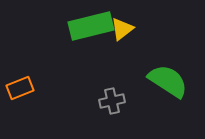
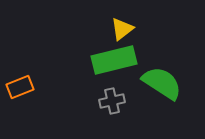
green rectangle: moved 23 px right, 34 px down
green semicircle: moved 6 px left, 2 px down
orange rectangle: moved 1 px up
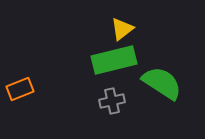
orange rectangle: moved 2 px down
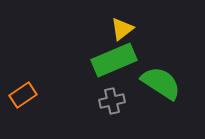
green rectangle: rotated 9 degrees counterclockwise
green semicircle: moved 1 px left
orange rectangle: moved 3 px right, 6 px down; rotated 12 degrees counterclockwise
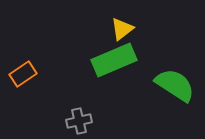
green semicircle: moved 14 px right, 2 px down
orange rectangle: moved 21 px up
gray cross: moved 33 px left, 20 px down
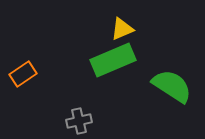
yellow triangle: rotated 15 degrees clockwise
green rectangle: moved 1 px left
green semicircle: moved 3 px left, 1 px down
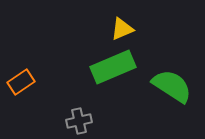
green rectangle: moved 7 px down
orange rectangle: moved 2 px left, 8 px down
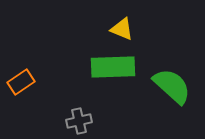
yellow triangle: rotated 45 degrees clockwise
green rectangle: rotated 21 degrees clockwise
green semicircle: rotated 9 degrees clockwise
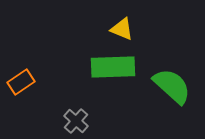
gray cross: moved 3 px left; rotated 35 degrees counterclockwise
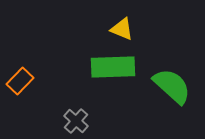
orange rectangle: moved 1 px left, 1 px up; rotated 12 degrees counterclockwise
